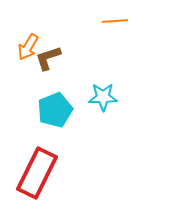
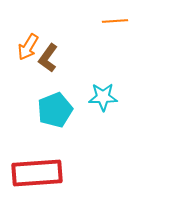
brown L-shape: rotated 36 degrees counterclockwise
red rectangle: rotated 60 degrees clockwise
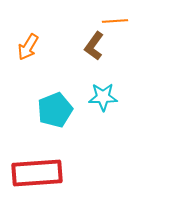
brown L-shape: moved 46 px right, 12 px up
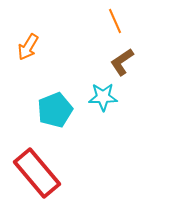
orange line: rotated 70 degrees clockwise
brown L-shape: moved 28 px right, 16 px down; rotated 20 degrees clockwise
red rectangle: rotated 54 degrees clockwise
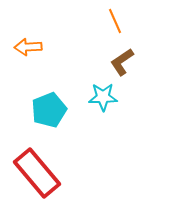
orange arrow: rotated 56 degrees clockwise
cyan pentagon: moved 6 px left
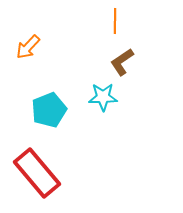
orange line: rotated 25 degrees clockwise
orange arrow: rotated 44 degrees counterclockwise
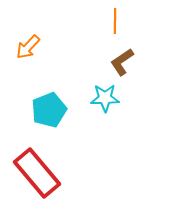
cyan star: moved 2 px right, 1 px down
